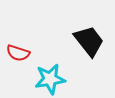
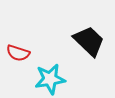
black trapezoid: rotated 8 degrees counterclockwise
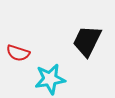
black trapezoid: moved 2 px left; rotated 108 degrees counterclockwise
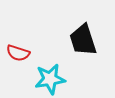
black trapezoid: moved 4 px left, 1 px up; rotated 44 degrees counterclockwise
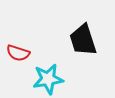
cyan star: moved 2 px left
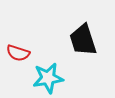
cyan star: moved 1 px up
